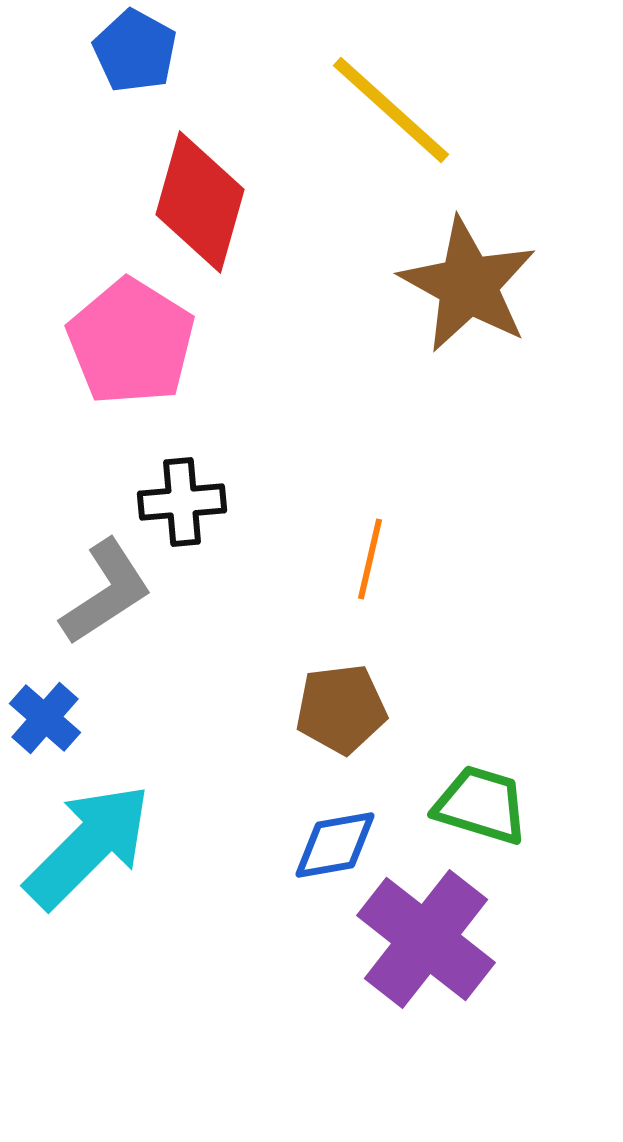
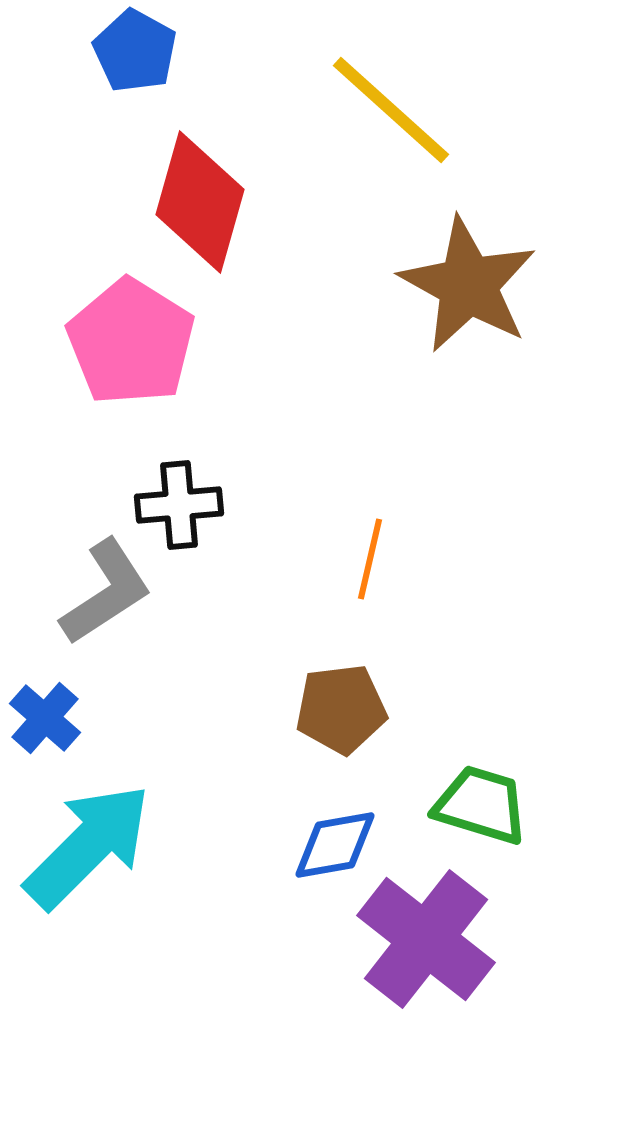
black cross: moved 3 px left, 3 px down
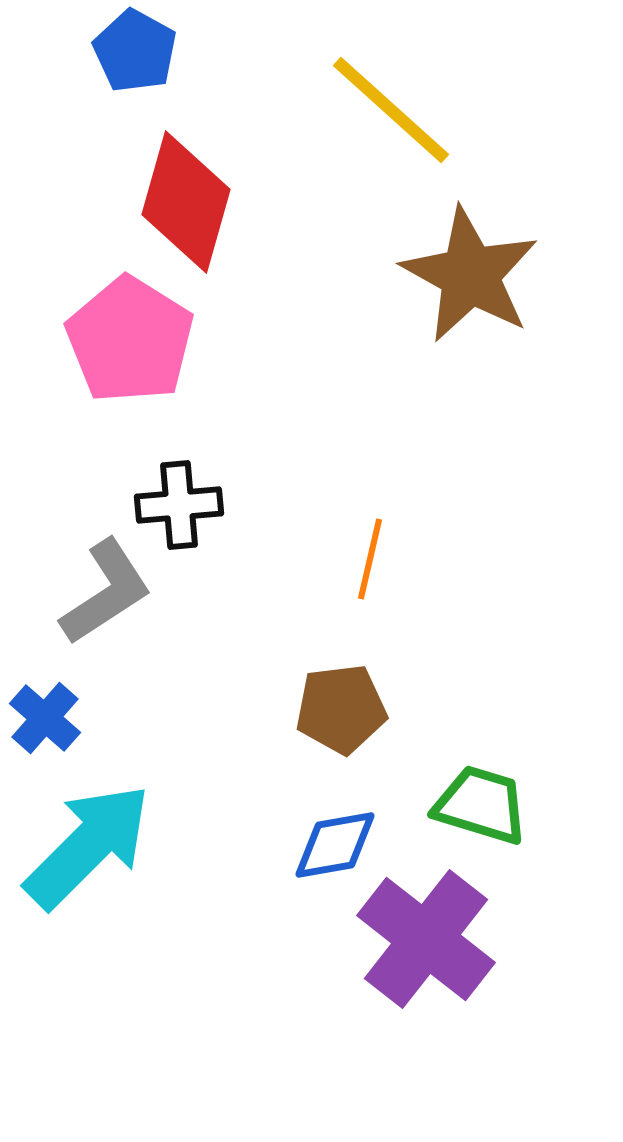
red diamond: moved 14 px left
brown star: moved 2 px right, 10 px up
pink pentagon: moved 1 px left, 2 px up
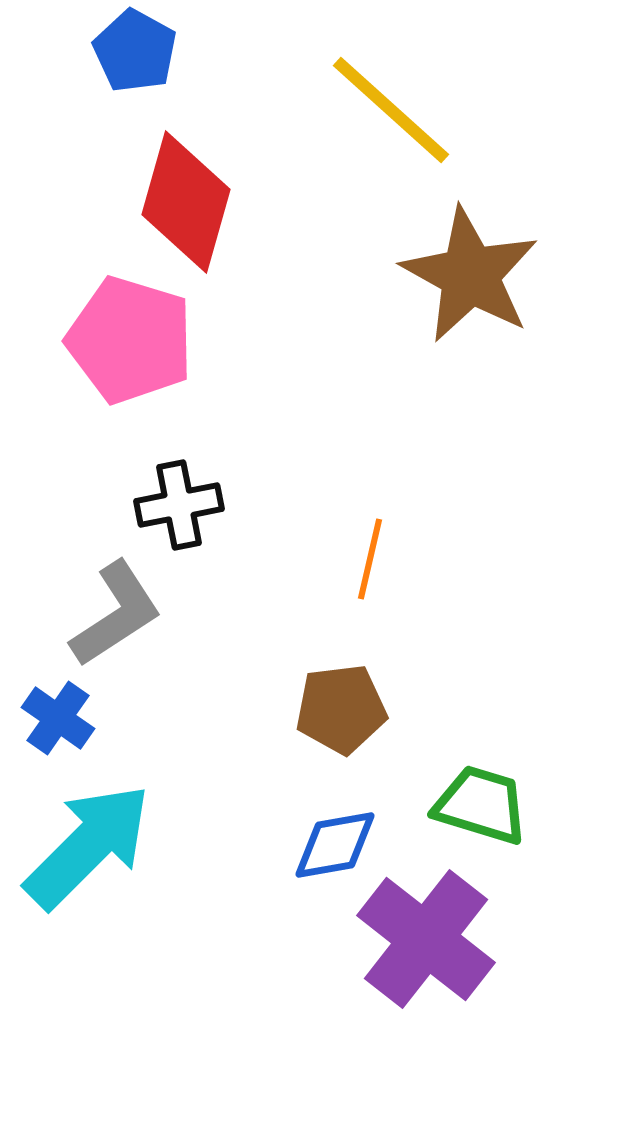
pink pentagon: rotated 15 degrees counterclockwise
black cross: rotated 6 degrees counterclockwise
gray L-shape: moved 10 px right, 22 px down
blue cross: moved 13 px right; rotated 6 degrees counterclockwise
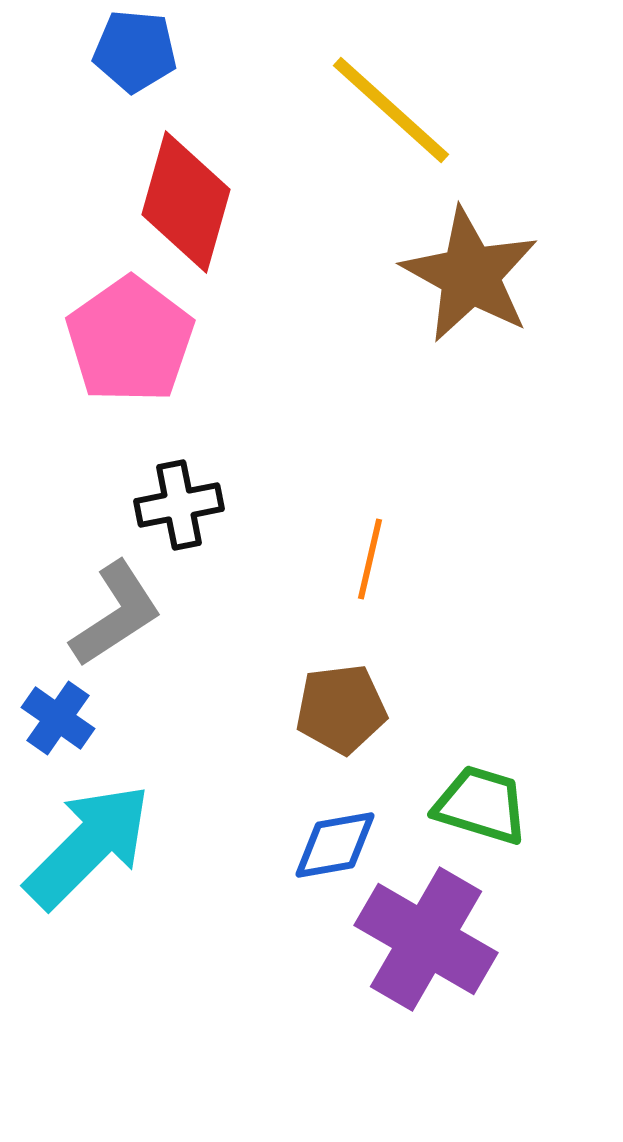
blue pentagon: rotated 24 degrees counterclockwise
pink pentagon: rotated 20 degrees clockwise
purple cross: rotated 8 degrees counterclockwise
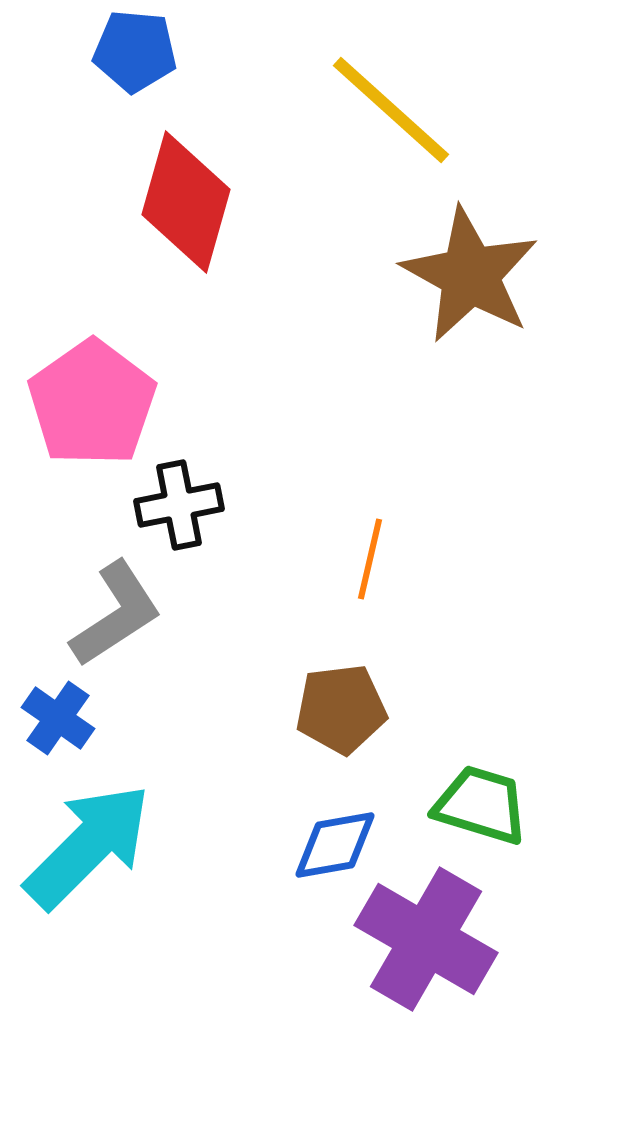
pink pentagon: moved 38 px left, 63 px down
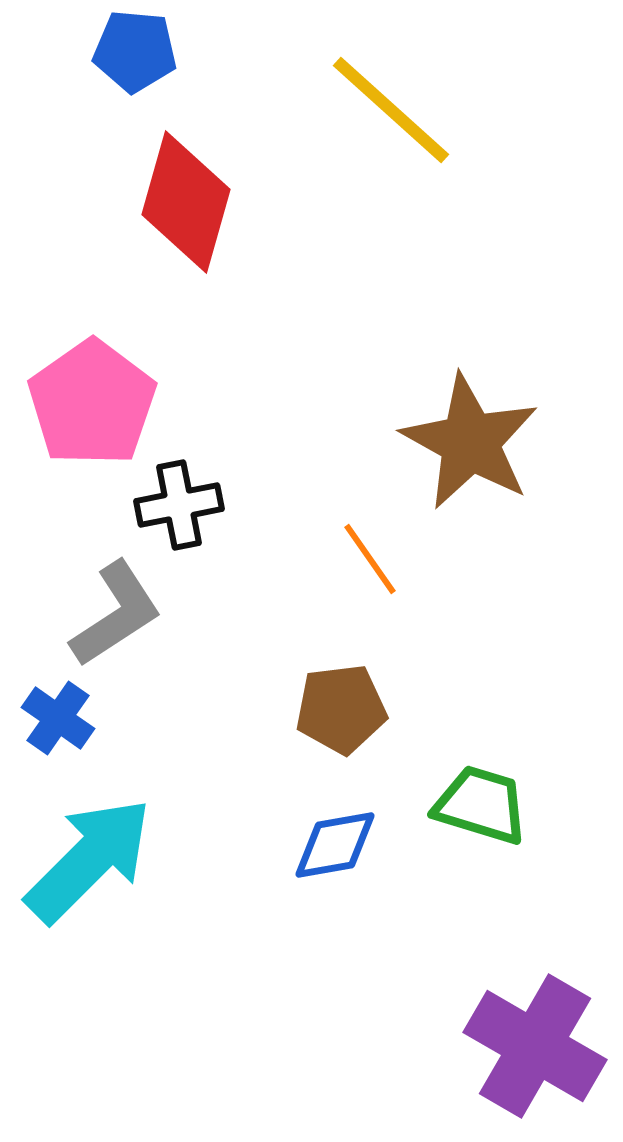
brown star: moved 167 px down
orange line: rotated 48 degrees counterclockwise
cyan arrow: moved 1 px right, 14 px down
purple cross: moved 109 px right, 107 px down
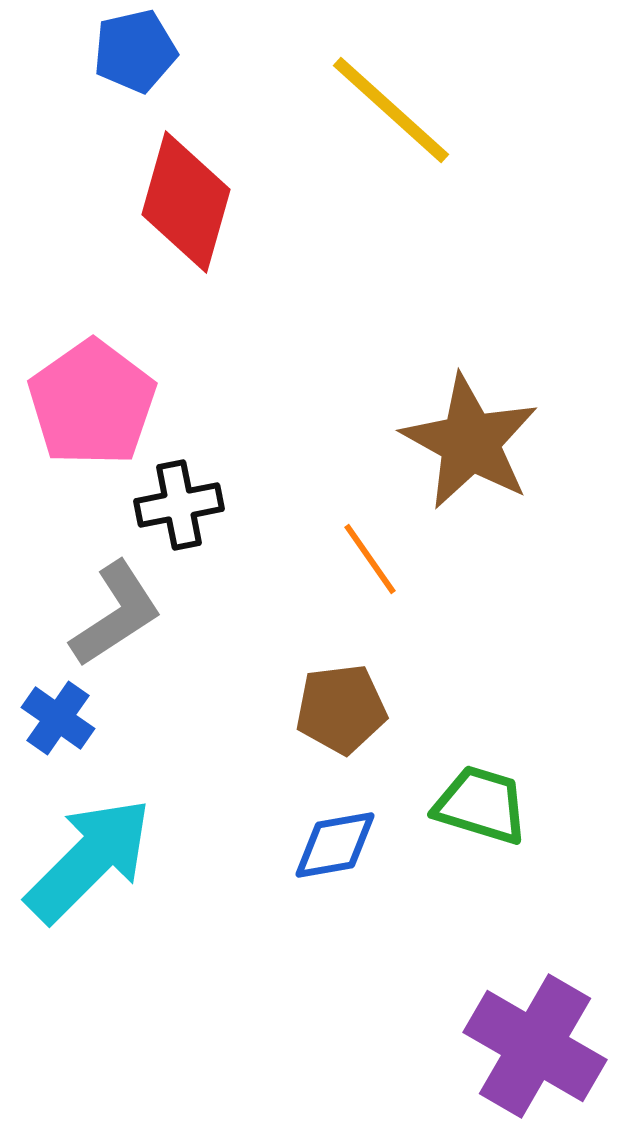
blue pentagon: rotated 18 degrees counterclockwise
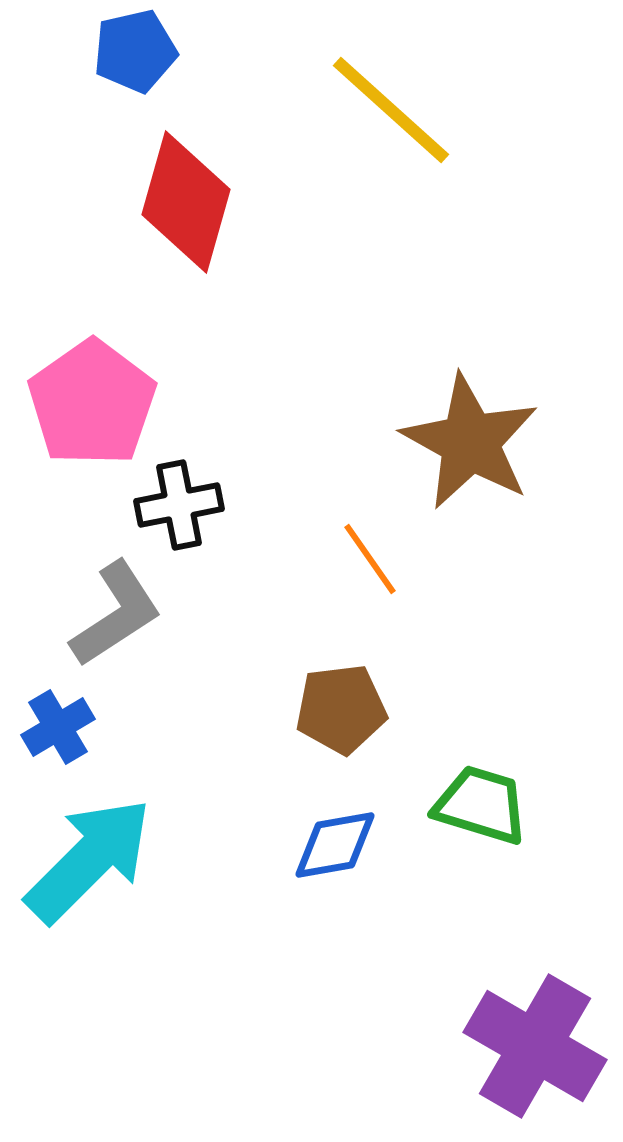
blue cross: moved 9 px down; rotated 24 degrees clockwise
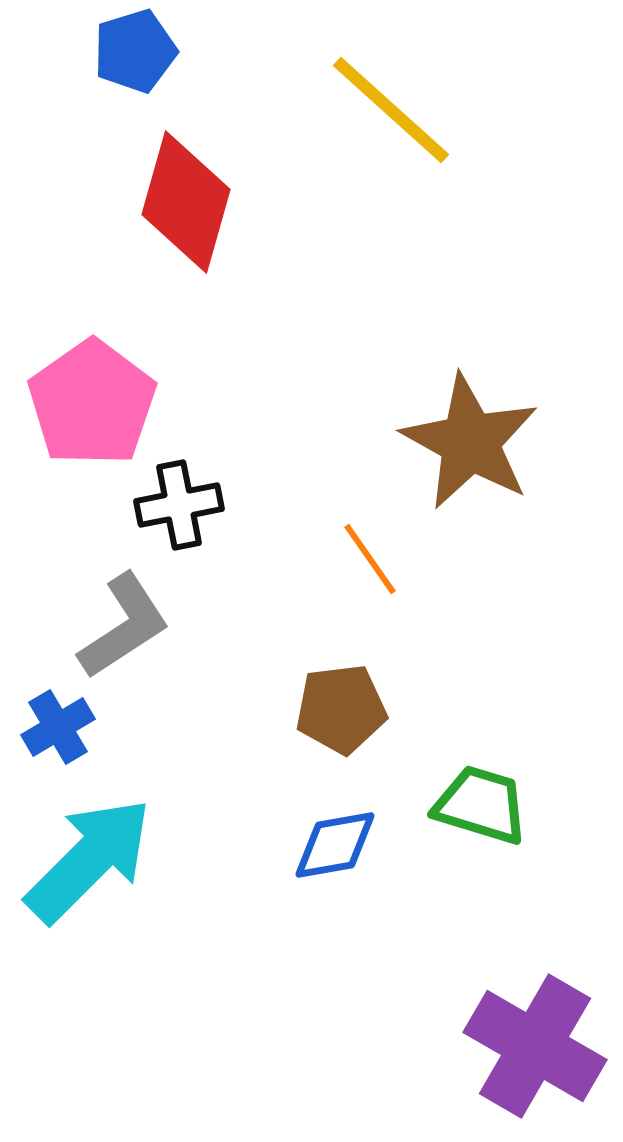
blue pentagon: rotated 4 degrees counterclockwise
gray L-shape: moved 8 px right, 12 px down
